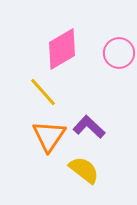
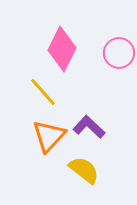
pink diamond: rotated 33 degrees counterclockwise
orange triangle: rotated 9 degrees clockwise
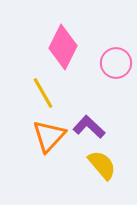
pink diamond: moved 1 px right, 2 px up
pink circle: moved 3 px left, 10 px down
yellow line: moved 1 px down; rotated 12 degrees clockwise
yellow semicircle: moved 18 px right, 5 px up; rotated 12 degrees clockwise
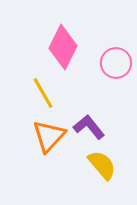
purple L-shape: rotated 8 degrees clockwise
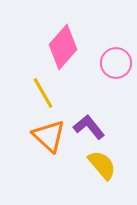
pink diamond: rotated 15 degrees clockwise
orange triangle: rotated 30 degrees counterclockwise
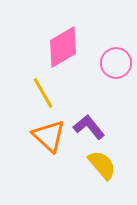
pink diamond: rotated 18 degrees clockwise
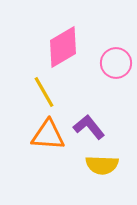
yellow line: moved 1 px right, 1 px up
orange triangle: moved 1 px left, 1 px up; rotated 39 degrees counterclockwise
yellow semicircle: rotated 132 degrees clockwise
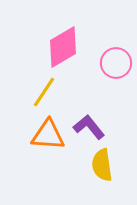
yellow line: rotated 64 degrees clockwise
yellow semicircle: rotated 80 degrees clockwise
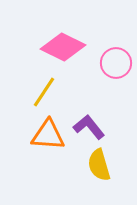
pink diamond: rotated 57 degrees clockwise
yellow semicircle: moved 3 px left; rotated 8 degrees counterclockwise
